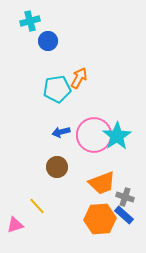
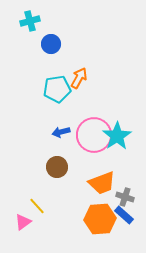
blue circle: moved 3 px right, 3 px down
pink triangle: moved 8 px right, 3 px up; rotated 18 degrees counterclockwise
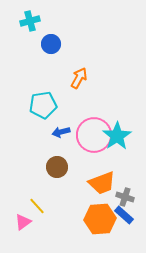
cyan pentagon: moved 14 px left, 16 px down
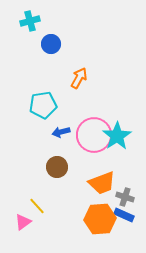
blue rectangle: rotated 18 degrees counterclockwise
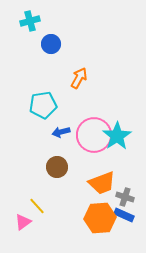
orange hexagon: moved 1 px up
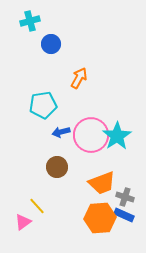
pink circle: moved 3 px left
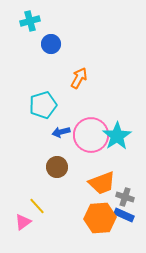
cyan pentagon: rotated 8 degrees counterclockwise
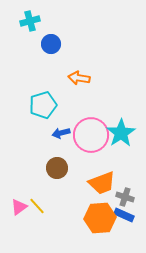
orange arrow: rotated 110 degrees counterclockwise
blue arrow: moved 1 px down
cyan star: moved 4 px right, 3 px up
brown circle: moved 1 px down
pink triangle: moved 4 px left, 15 px up
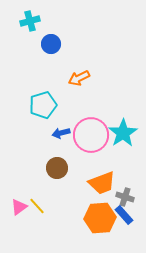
orange arrow: rotated 35 degrees counterclockwise
cyan star: moved 2 px right
blue rectangle: rotated 24 degrees clockwise
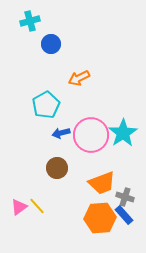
cyan pentagon: moved 3 px right; rotated 12 degrees counterclockwise
